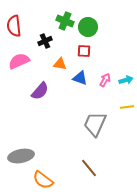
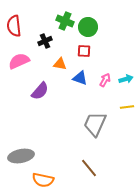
cyan arrow: moved 1 px up
orange semicircle: rotated 25 degrees counterclockwise
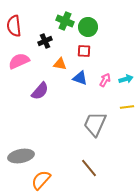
orange semicircle: moved 2 px left; rotated 120 degrees clockwise
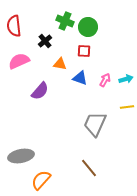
black cross: rotated 16 degrees counterclockwise
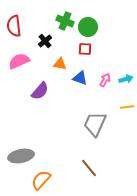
red square: moved 1 px right, 2 px up
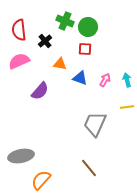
red semicircle: moved 5 px right, 4 px down
cyan arrow: moved 1 px right, 1 px down; rotated 88 degrees counterclockwise
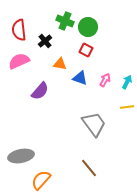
red square: moved 1 px right, 1 px down; rotated 24 degrees clockwise
cyan arrow: moved 2 px down; rotated 40 degrees clockwise
gray trapezoid: moved 1 px left; rotated 120 degrees clockwise
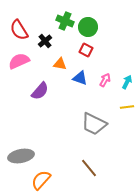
red semicircle: rotated 25 degrees counterclockwise
gray trapezoid: rotated 152 degrees clockwise
